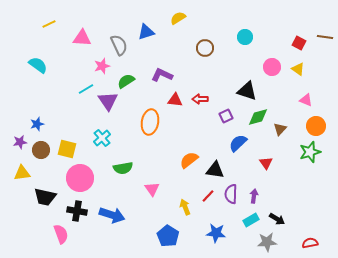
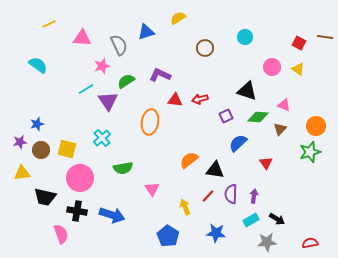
purple L-shape at (162, 75): moved 2 px left
red arrow at (200, 99): rotated 14 degrees counterclockwise
pink triangle at (306, 100): moved 22 px left, 5 px down
green diamond at (258, 117): rotated 20 degrees clockwise
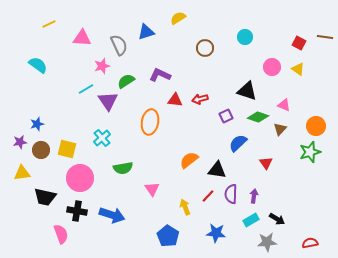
green diamond at (258, 117): rotated 15 degrees clockwise
black triangle at (215, 170): moved 2 px right
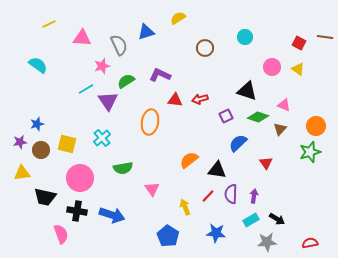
yellow square at (67, 149): moved 5 px up
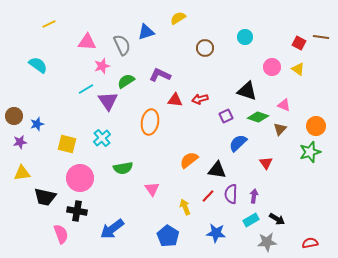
brown line at (325, 37): moved 4 px left
pink triangle at (82, 38): moved 5 px right, 4 px down
gray semicircle at (119, 45): moved 3 px right
brown circle at (41, 150): moved 27 px left, 34 px up
blue arrow at (112, 215): moved 14 px down; rotated 125 degrees clockwise
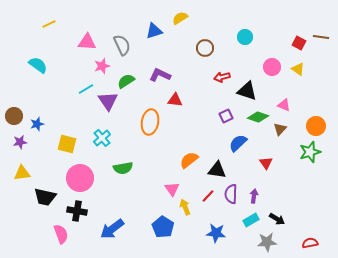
yellow semicircle at (178, 18): moved 2 px right
blue triangle at (146, 32): moved 8 px right, 1 px up
red arrow at (200, 99): moved 22 px right, 22 px up
pink triangle at (152, 189): moved 20 px right
blue pentagon at (168, 236): moved 5 px left, 9 px up
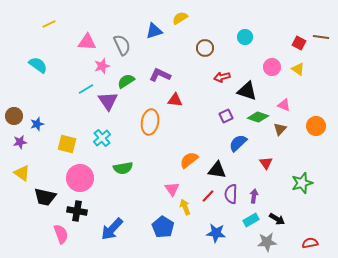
green star at (310, 152): moved 8 px left, 31 px down
yellow triangle at (22, 173): rotated 42 degrees clockwise
blue arrow at (112, 229): rotated 10 degrees counterclockwise
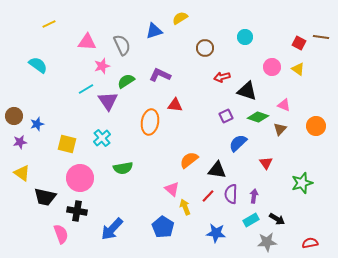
red triangle at (175, 100): moved 5 px down
pink triangle at (172, 189): rotated 14 degrees counterclockwise
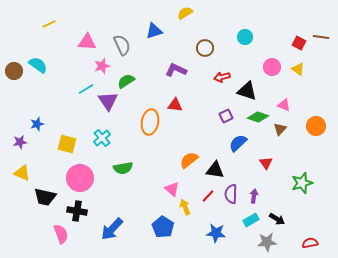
yellow semicircle at (180, 18): moved 5 px right, 5 px up
purple L-shape at (160, 75): moved 16 px right, 5 px up
brown circle at (14, 116): moved 45 px up
black triangle at (217, 170): moved 2 px left
yellow triangle at (22, 173): rotated 12 degrees counterclockwise
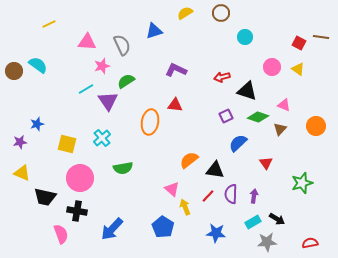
brown circle at (205, 48): moved 16 px right, 35 px up
cyan rectangle at (251, 220): moved 2 px right, 2 px down
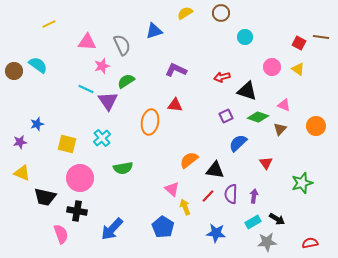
cyan line at (86, 89): rotated 56 degrees clockwise
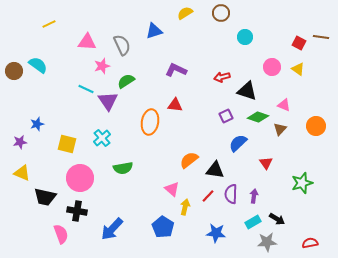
yellow arrow at (185, 207): rotated 35 degrees clockwise
